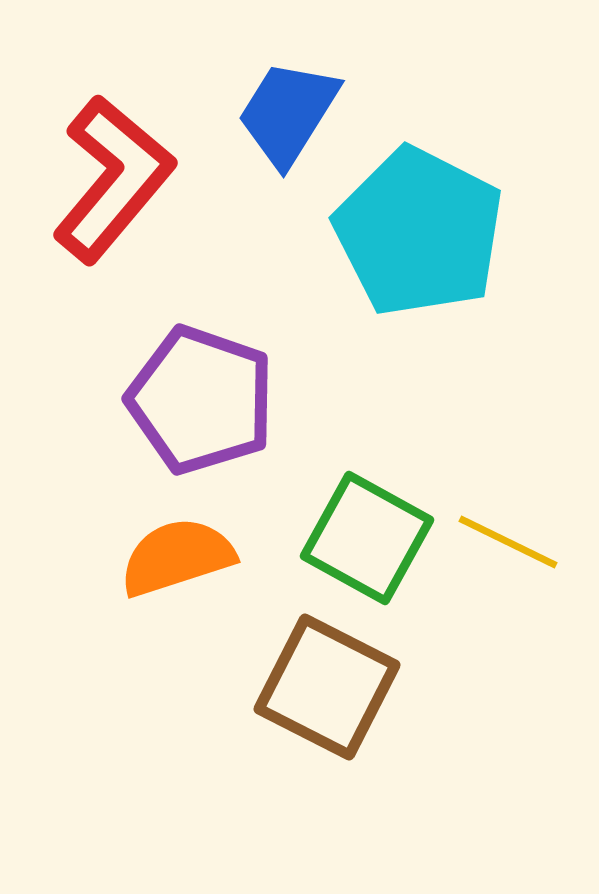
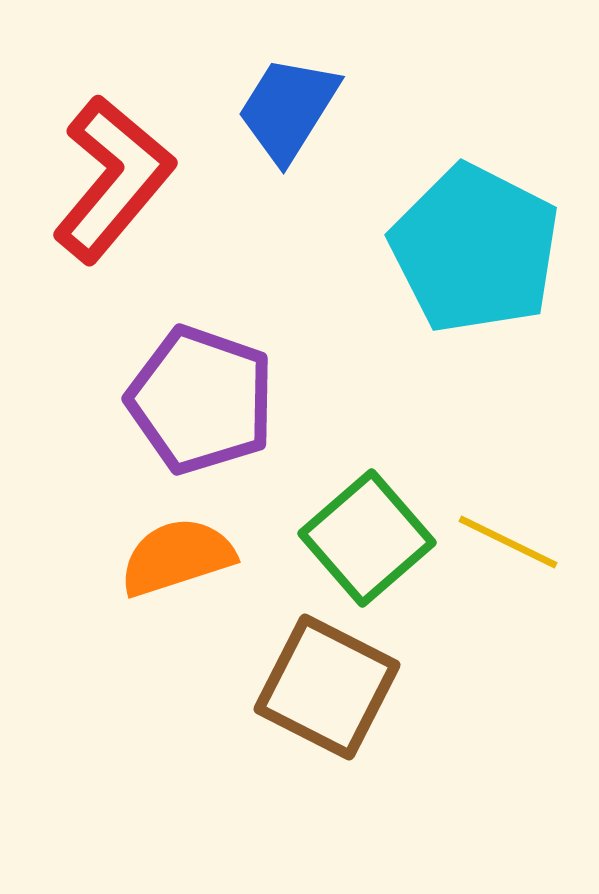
blue trapezoid: moved 4 px up
cyan pentagon: moved 56 px right, 17 px down
green square: rotated 20 degrees clockwise
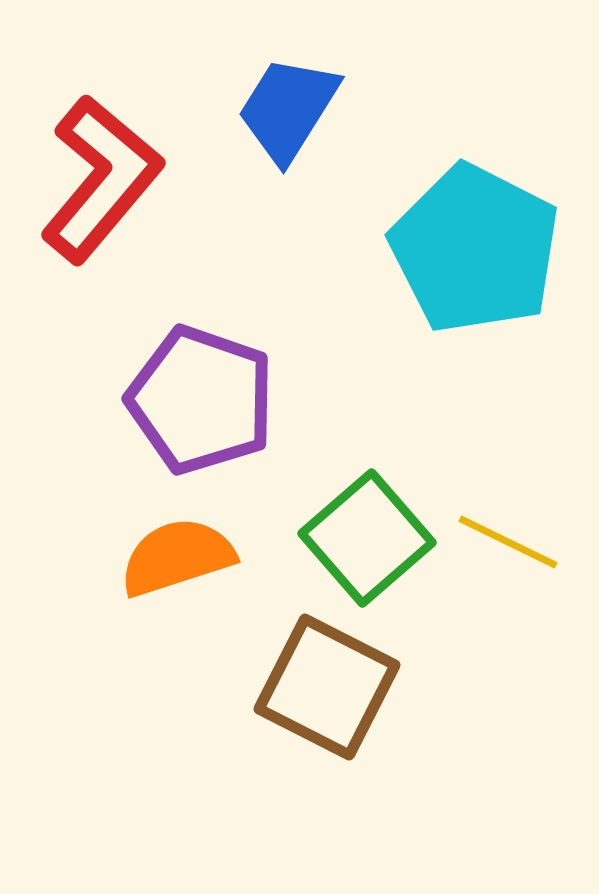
red L-shape: moved 12 px left
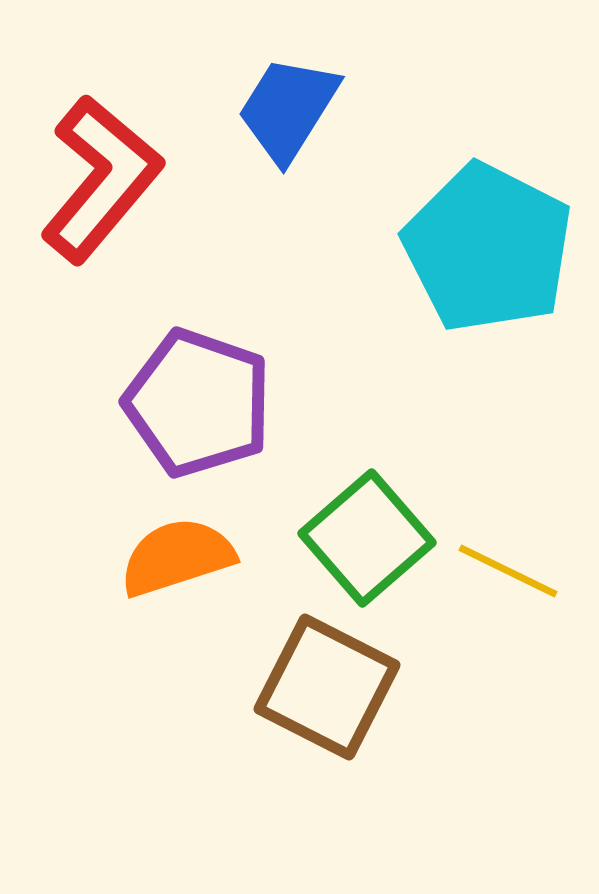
cyan pentagon: moved 13 px right, 1 px up
purple pentagon: moved 3 px left, 3 px down
yellow line: moved 29 px down
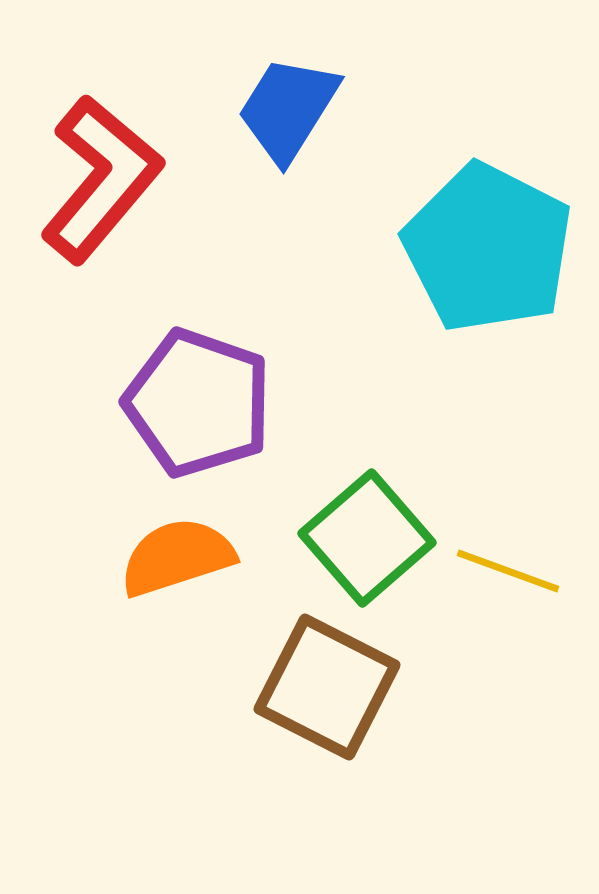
yellow line: rotated 6 degrees counterclockwise
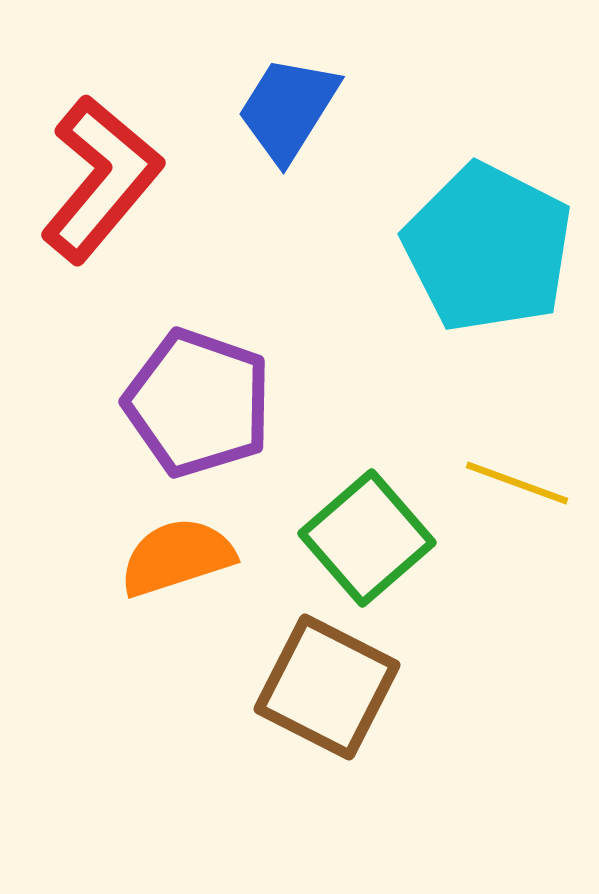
yellow line: moved 9 px right, 88 px up
